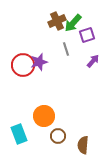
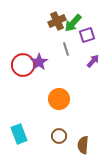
purple star: rotated 18 degrees counterclockwise
orange circle: moved 15 px right, 17 px up
brown circle: moved 1 px right
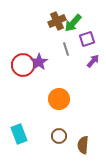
purple square: moved 4 px down
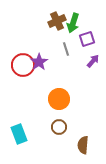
green arrow: rotated 24 degrees counterclockwise
brown circle: moved 9 px up
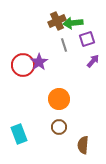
green arrow: rotated 66 degrees clockwise
gray line: moved 2 px left, 4 px up
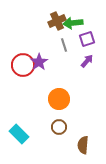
purple arrow: moved 6 px left
cyan rectangle: rotated 24 degrees counterclockwise
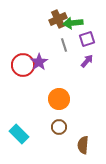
brown cross: moved 1 px right, 2 px up
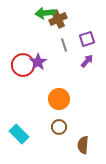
green arrow: moved 28 px left, 10 px up
purple star: moved 1 px left
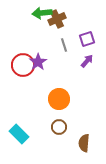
green arrow: moved 3 px left
brown cross: moved 1 px left
brown semicircle: moved 1 px right, 2 px up
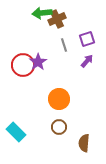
cyan rectangle: moved 3 px left, 2 px up
